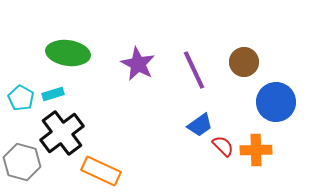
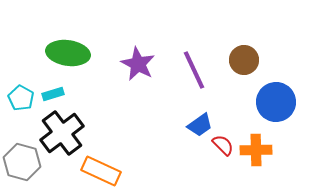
brown circle: moved 2 px up
red semicircle: moved 1 px up
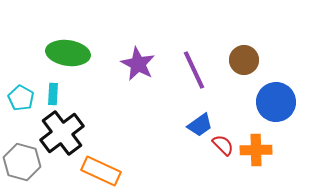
cyan rectangle: rotated 70 degrees counterclockwise
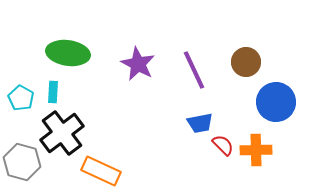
brown circle: moved 2 px right, 2 px down
cyan rectangle: moved 2 px up
blue trapezoid: moved 2 px up; rotated 24 degrees clockwise
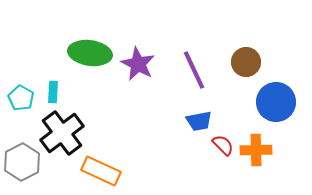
green ellipse: moved 22 px right
blue trapezoid: moved 1 px left, 2 px up
gray hexagon: rotated 18 degrees clockwise
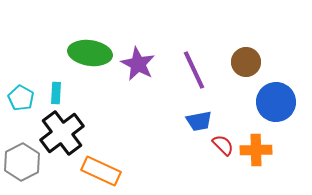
cyan rectangle: moved 3 px right, 1 px down
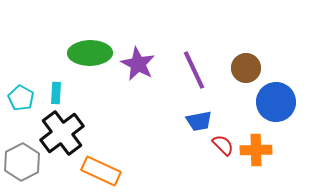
green ellipse: rotated 9 degrees counterclockwise
brown circle: moved 6 px down
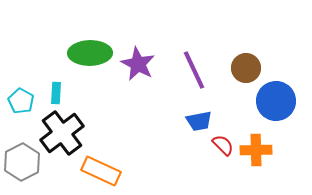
cyan pentagon: moved 3 px down
blue circle: moved 1 px up
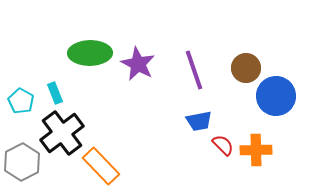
purple line: rotated 6 degrees clockwise
cyan rectangle: moved 1 px left; rotated 25 degrees counterclockwise
blue circle: moved 5 px up
orange rectangle: moved 5 px up; rotated 21 degrees clockwise
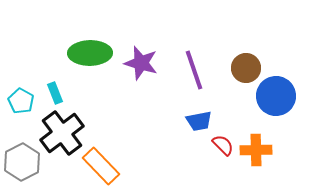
purple star: moved 3 px right, 1 px up; rotated 12 degrees counterclockwise
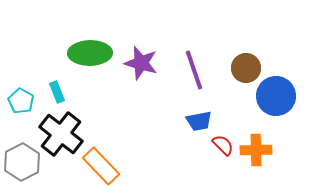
cyan rectangle: moved 2 px right, 1 px up
black cross: moved 1 px left, 1 px down; rotated 15 degrees counterclockwise
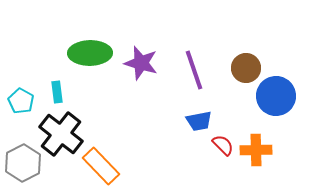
cyan rectangle: rotated 15 degrees clockwise
gray hexagon: moved 1 px right, 1 px down
